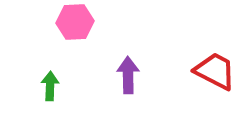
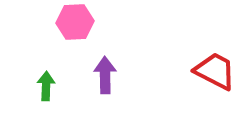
purple arrow: moved 23 px left
green arrow: moved 4 px left
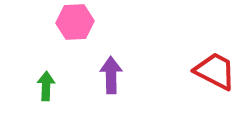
purple arrow: moved 6 px right
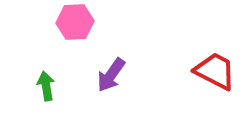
purple arrow: rotated 144 degrees counterclockwise
green arrow: rotated 12 degrees counterclockwise
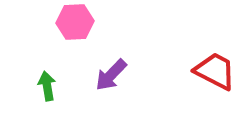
purple arrow: rotated 9 degrees clockwise
green arrow: moved 1 px right
